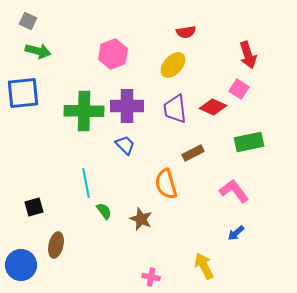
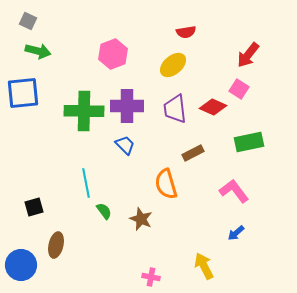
red arrow: rotated 56 degrees clockwise
yellow ellipse: rotated 8 degrees clockwise
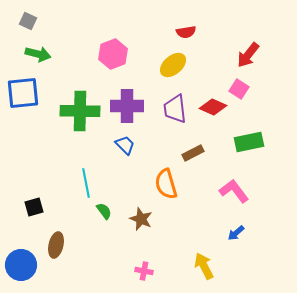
green arrow: moved 3 px down
green cross: moved 4 px left
pink cross: moved 7 px left, 6 px up
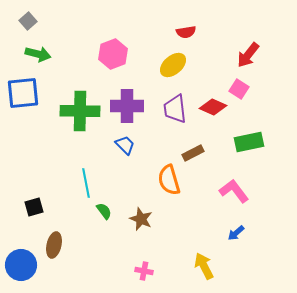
gray square: rotated 24 degrees clockwise
orange semicircle: moved 3 px right, 4 px up
brown ellipse: moved 2 px left
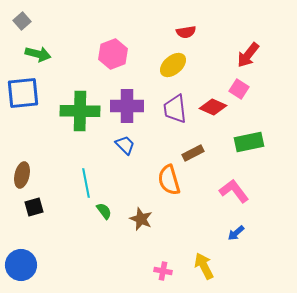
gray square: moved 6 px left
brown ellipse: moved 32 px left, 70 px up
pink cross: moved 19 px right
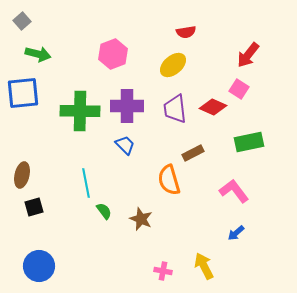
blue circle: moved 18 px right, 1 px down
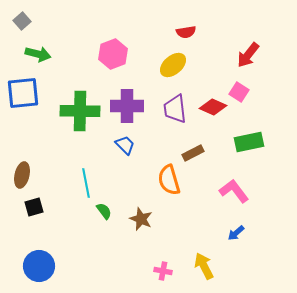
pink square: moved 3 px down
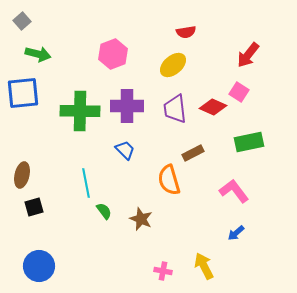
blue trapezoid: moved 5 px down
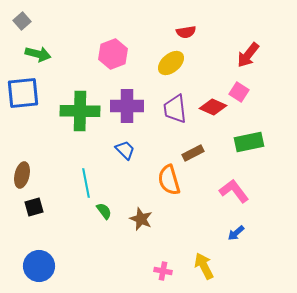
yellow ellipse: moved 2 px left, 2 px up
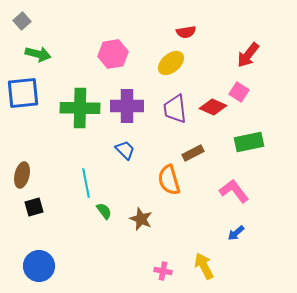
pink hexagon: rotated 12 degrees clockwise
green cross: moved 3 px up
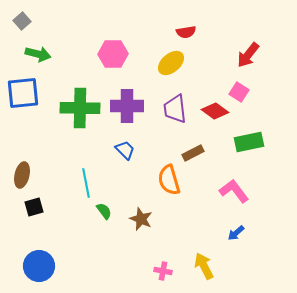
pink hexagon: rotated 8 degrees clockwise
red diamond: moved 2 px right, 4 px down; rotated 12 degrees clockwise
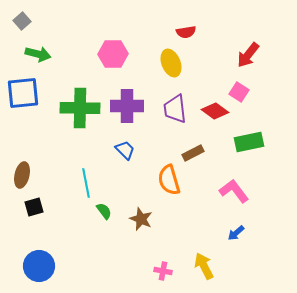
yellow ellipse: rotated 72 degrees counterclockwise
